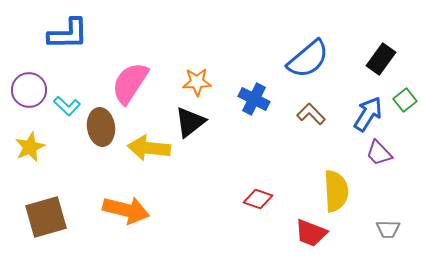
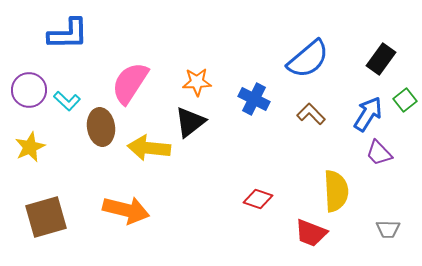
cyan L-shape: moved 5 px up
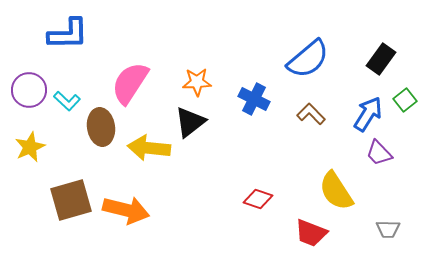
yellow semicircle: rotated 150 degrees clockwise
brown square: moved 25 px right, 17 px up
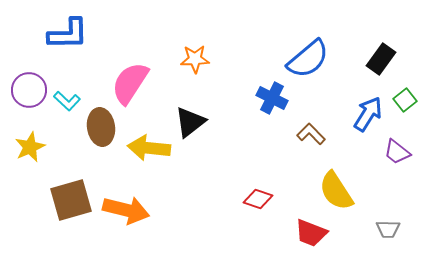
orange star: moved 2 px left, 23 px up
blue cross: moved 18 px right, 1 px up
brown L-shape: moved 20 px down
purple trapezoid: moved 18 px right, 1 px up; rotated 8 degrees counterclockwise
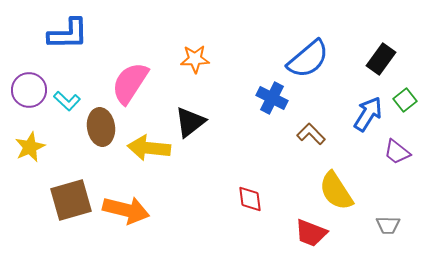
red diamond: moved 8 px left; rotated 64 degrees clockwise
gray trapezoid: moved 4 px up
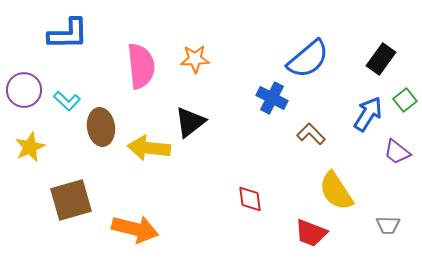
pink semicircle: moved 11 px right, 17 px up; rotated 141 degrees clockwise
purple circle: moved 5 px left
orange arrow: moved 9 px right, 19 px down
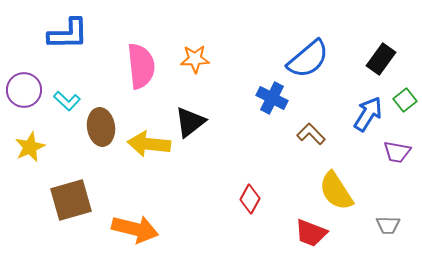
yellow arrow: moved 4 px up
purple trapezoid: rotated 28 degrees counterclockwise
red diamond: rotated 36 degrees clockwise
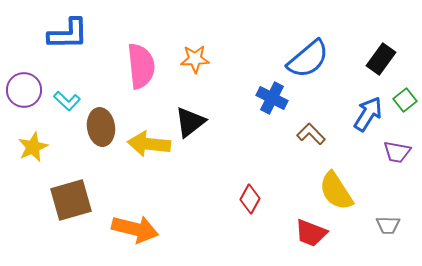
yellow star: moved 3 px right
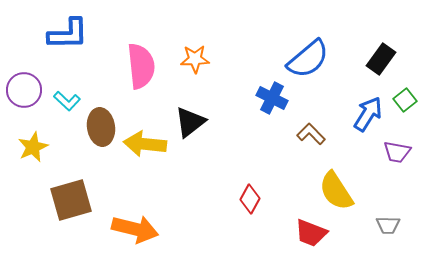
yellow arrow: moved 4 px left
